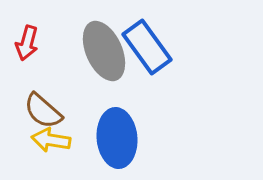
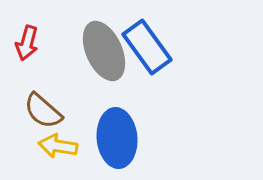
yellow arrow: moved 7 px right, 6 px down
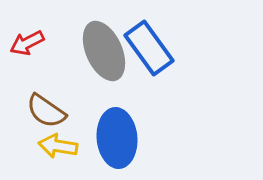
red arrow: rotated 48 degrees clockwise
blue rectangle: moved 2 px right, 1 px down
brown semicircle: moved 3 px right; rotated 6 degrees counterclockwise
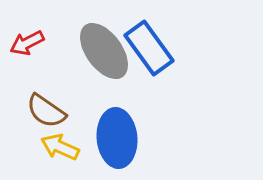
gray ellipse: rotated 12 degrees counterclockwise
yellow arrow: moved 2 px right, 1 px down; rotated 15 degrees clockwise
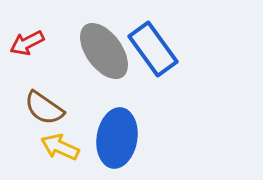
blue rectangle: moved 4 px right, 1 px down
brown semicircle: moved 2 px left, 3 px up
blue ellipse: rotated 14 degrees clockwise
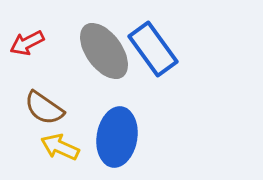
blue ellipse: moved 1 px up
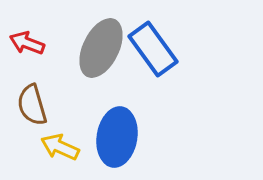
red arrow: rotated 48 degrees clockwise
gray ellipse: moved 3 px left, 3 px up; rotated 62 degrees clockwise
brown semicircle: moved 12 px left, 3 px up; rotated 39 degrees clockwise
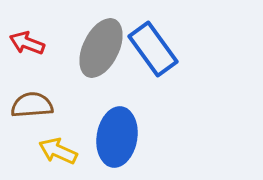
brown semicircle: rotated 102 degrees clockwise
yellow arrow: moved 2 px left, 4 px down
